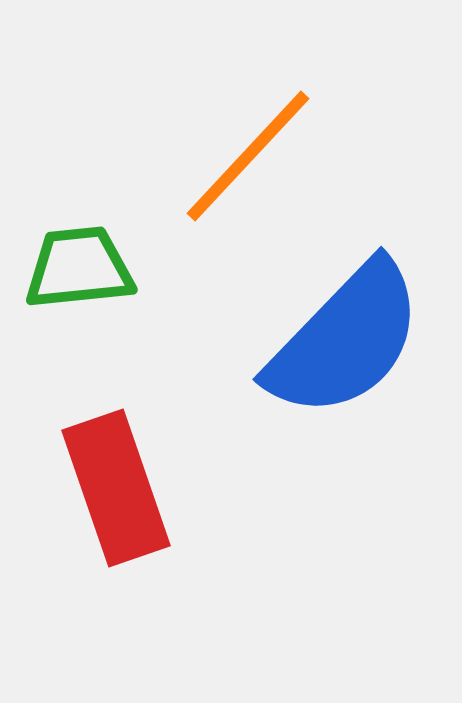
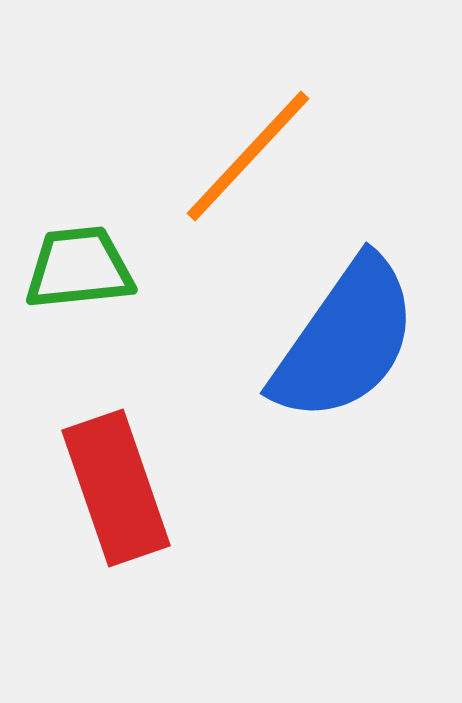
blue semicircle: rotated 9 degrees counterclockwise
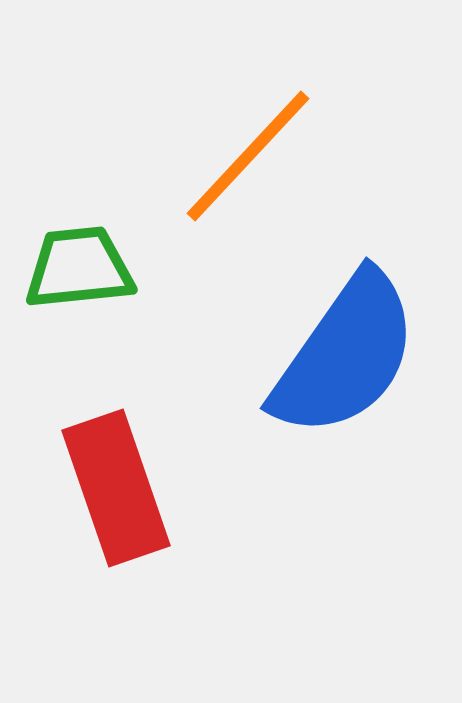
blue semicircle: moved 15 px down
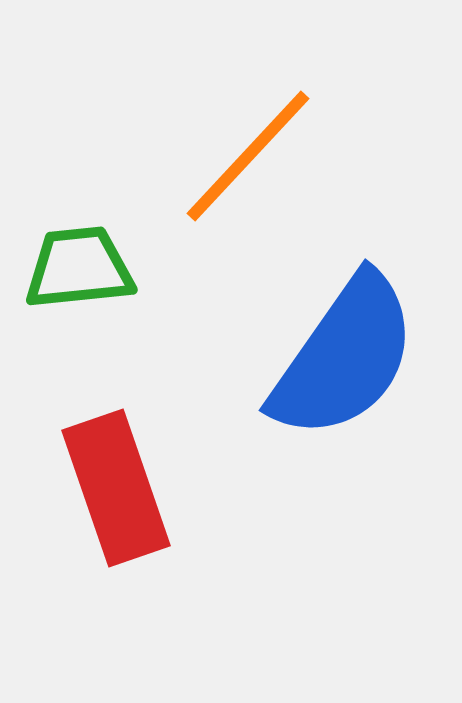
blue semicircle: moved 1 px left, 2 px down
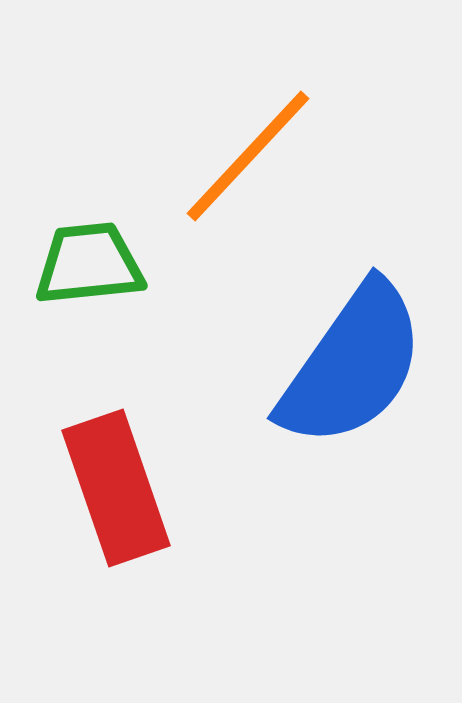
green trapezoid: moved 10 px right, 4 px up
blue semicircle: moved 8 px right, 8 px down
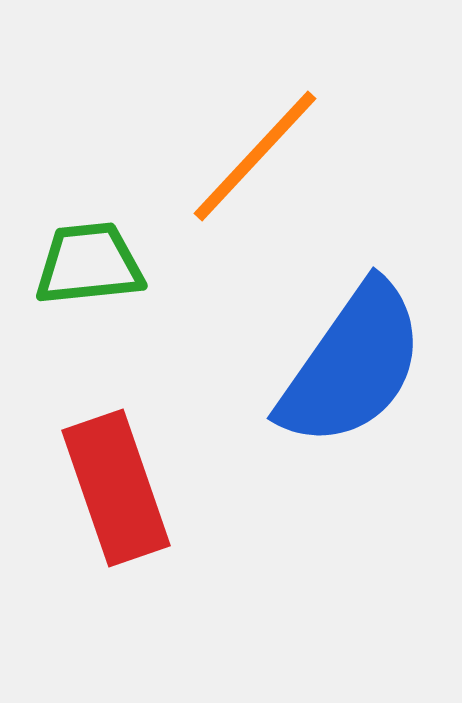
orange line: moved 7 px right
